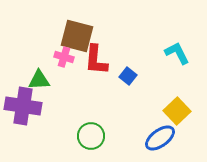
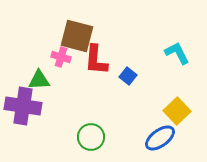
pink cross: moved 3 px left
green circle: moved 1 px down
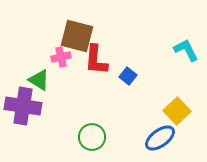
cyan L-shape: moved 9 px right, 3 px up
pink cross: rotated 30 degrees counterclockwise
green triangle: rotated 35 degrees clockwise
green circle: moved 1 px right
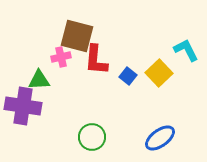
green triangle: rotated 35 degrees counterclockwise
yellow square: moved 18 px left, 38 px up
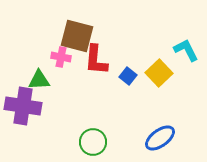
pink cross: rotated 24 degrees clockwise
green circle: moved 1 px right, 5 px down
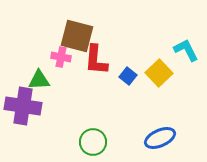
blue ellipse: rotated 12 degrees clockwise
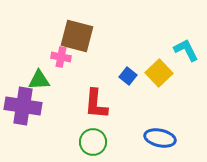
red L-shape: moved 44 px down
blue ellipse: rotated 36 degrees clockwise
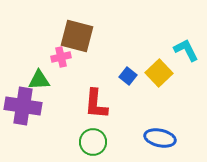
pink cross: rotated 24 degrees counterclockwise
